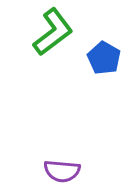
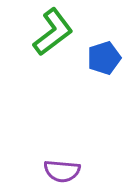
blue pentagon: rotated 24 degrees clockwise
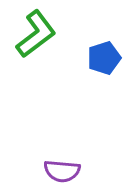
green L-shape: moved 17 px left, 2 px down
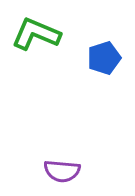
green L-shape: rotated 120 degrees counterclockwise
